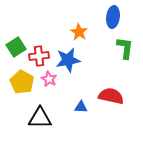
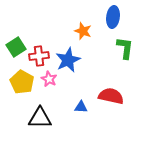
orange star: moved 4 px right, 1 px up; rotated 12 degrees counterclockwise
blue star: rotated 15 degrees counterclockwise
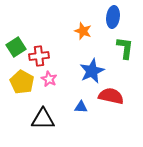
blue star: moved 24 px right, 11 px down
black triangle: moved 3 px right, 1 px down
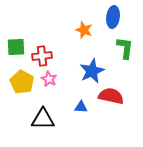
orange star: moved 1 px right, 1 px up
green square: rotated 30 degrees clockwise
red cross: moved 3 px right
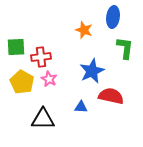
red cross: moved 1 px left, 1 px down
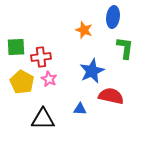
blue triangle: moved 1 px left, 2 px down
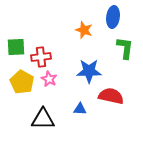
blue star: moved 3 px left; rotated 25 degrees clockwise
